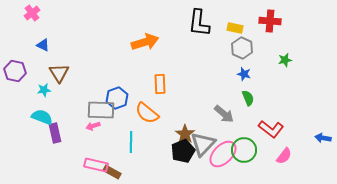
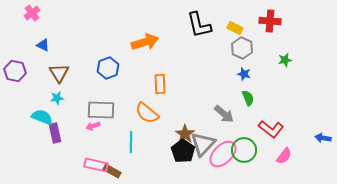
black L-shape: moved 2 px down; rotated 20 degrees counterclockwise
yellow rectangle: rotated 14 degrees clockwise
cyan star: moved 13 px right, 8 px down
blue hexagon: moved 9 px left, 30 px up
black pentagon: rotated 15 degrees counterclockwise
brown rectangle: moved 1 px up
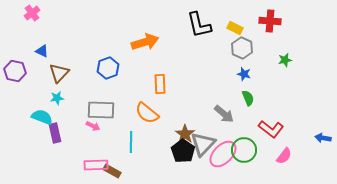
blue triangle: moved 1 px left, 6 px down
brown triangle: rotated 15 degrees clockwise
pink arrow: rotated 136 degrees counterclockwise
pink rectangle: rotated 15 degrees counterclockwise
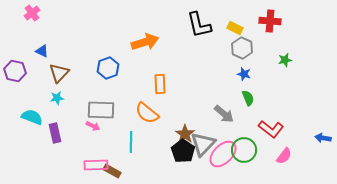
cyan semicircle: moved 10 px left
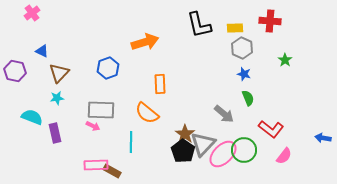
yellow rectangle: rotated 28 degrees counterclockwise
green star: rotated 24 degrees counterclockwise
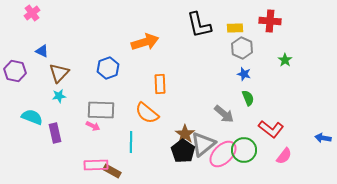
cyan star: moved 2 px right, 2 px up
gray triangle: rotated 8 degrees clockwise
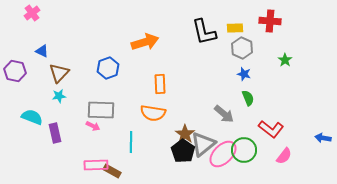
black L-shape: moved 5 px right, 7 px down
orange semicircle: moved 6 px right; rotated 30 degrees counterclockwise
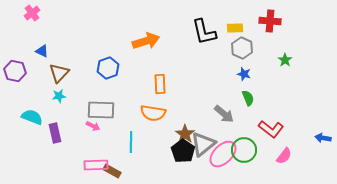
orange arrow: moved 1 px right, 1 px up
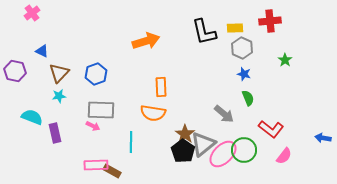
red cross: rotated 10 degrees counterclockwise
blue hexagon: moved 12 px left, 6 px down
orange rectangle: moved 1 px right, 3 px down
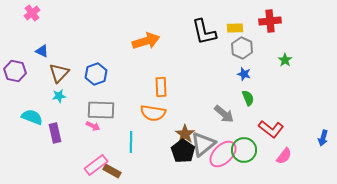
blue arrow: rotated 84 degrees counterclockwise
pink rectangle: rotated 35 degrees counterclockwise
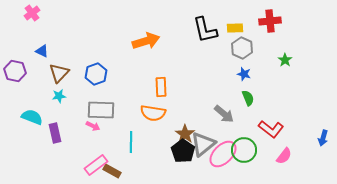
black L-shape: moved 1 px right, 2 px up
